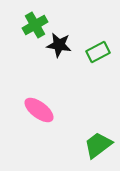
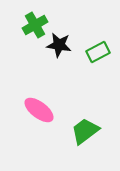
green trapezoid: moved 13 px left, 14 px up
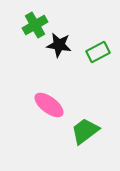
pink ellipse: moved 10 px right, 5 px up
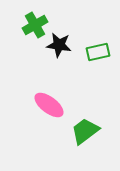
green rectangle: rotated 15 degrees clockwise
